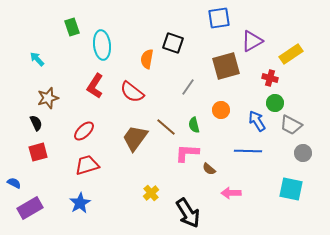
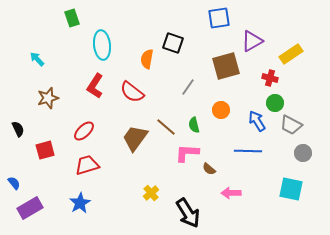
green rectangle: moved 9 px up
black semicircle: moved 18 px left, 6 px down
red square: moved 7 px right, 2 px up
blue semicircle: rotated 24 degrees clockwise
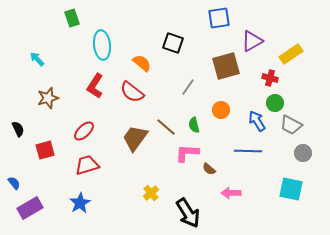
orange semicircle: moved 5 px left, 4 px down; rotated 120 degrees clockwise
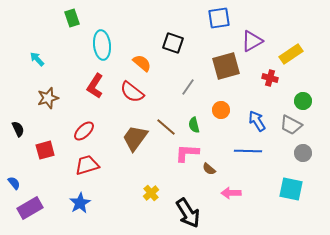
green circle: moved 28 px right, 2 px up
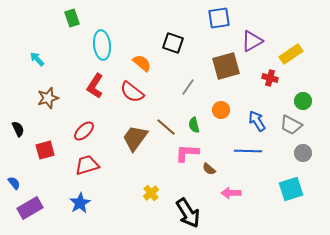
cyan square: rotated 30 degrees counterclockwise
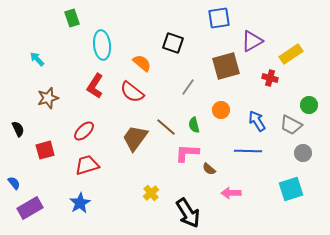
green circle: moved 6 px right, 4 px down
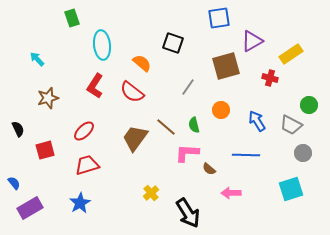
blue line: moved 2 px left, 4 px down
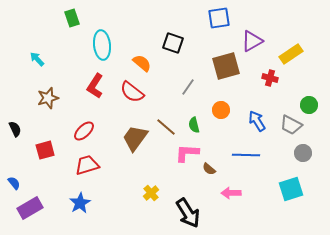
black semicircle: moved 3 px left
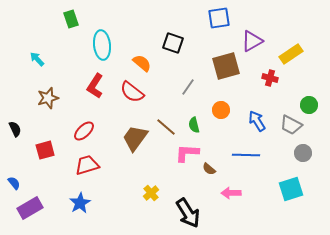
green rectangle: moved 1 px left, 1 px down
